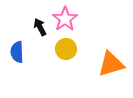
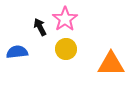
blue semicircle: rotated 85 degrees clockwise
orange triangle: rotated 16 degrees clockwise
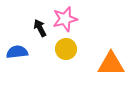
pink star: rotated 20 degrees clockwise
black arrow: moved 1 px down
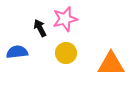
yellow circle: moved 4 px down
